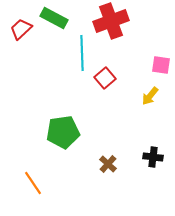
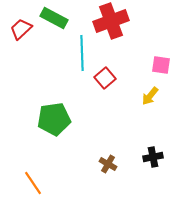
green pentagon: moved 9 px left, 13 px up
black cross: rotated 18 degrees counterclockwise
brown cross: rotated 12 degrees counterclockwise
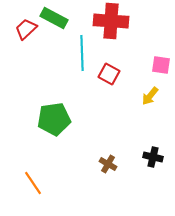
red cross: rotated 24 degrees clockwise
red trapezoid: moved 5 px right
red square: moved 4 px right, 4 px up; rotated 20 degrees counterclockwise
black cross: rotated 24 degrees clockwise
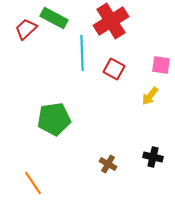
red cross: rotated 36 degrees counterclockwise
red square: moved 5 px right, 5 px up
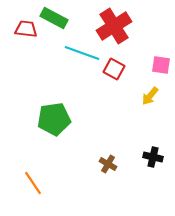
red cross: moved 3 px right, 5 px down
red trapezoid: rotated 50 degrees clockwise
cyan line: rotated 68 degrees counterclockwise
